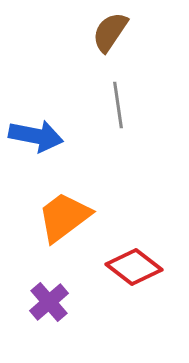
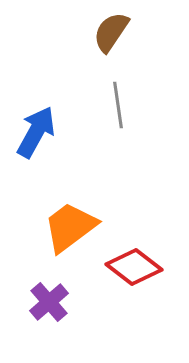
brown semicircle: moved 1 px right
blue arrow: moved 4 px up; rotated 72 degrees counterclockwise
orange trapezoid: moved 6 px right, 10 px down
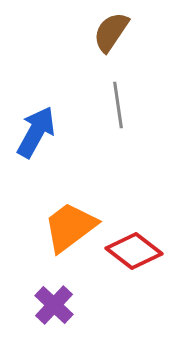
red diamond: moved 16 px up
purple cross: moved 5 px right, 3 px down; rotated 6 degrees counterclockwise
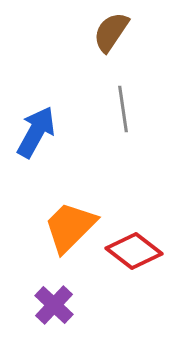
gray line: moved 5 px right, 4 px down
orange trapezoid: rotated 8 degrees counterclockwise
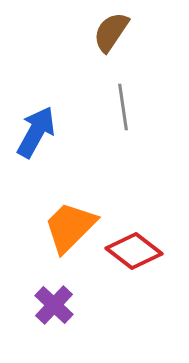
gray line: moved 2 px up
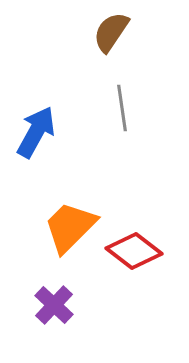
gray line: moved 1 px left, 1 px down
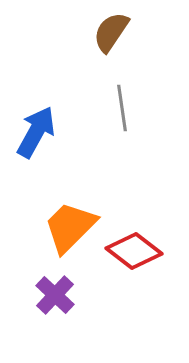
purple cross: moved 1 px right, 10 px up
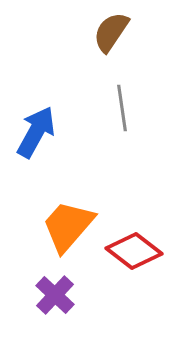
orange trapezoid: moved 2 px left, 1 px up; rotated 4 degrees counterclockwise
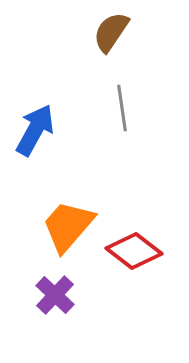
blue arrow: moved 1 px left, 2 px up
